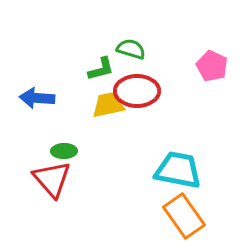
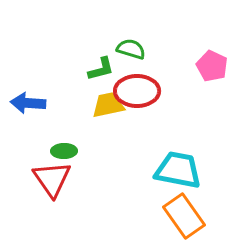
blue arrow: moved 9 px left, 5 px down
red triangle: rotated 6 degrees clockwise
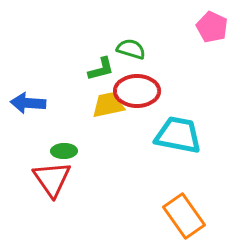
pink pentagon: moved 39 px up
cyan trapezoid: moved 35 px up
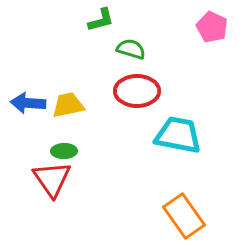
green L-shape: moved 49 px up
yellow trapezoid: moved 40 px left
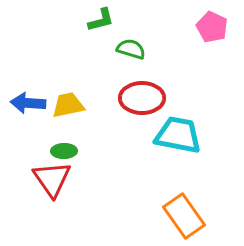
red ellipse: moved 5 px right, 7 px down
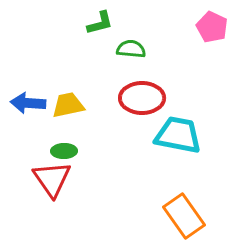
green L-shape: moved 1 px left, 3 px down
green semicircle: rotated 12 degrees counterclockwise
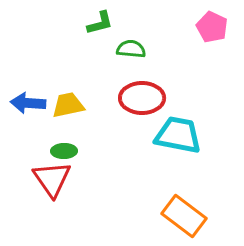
orange rectangle: rotated 18 degrees counterclockwise
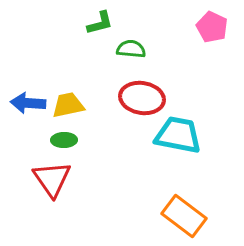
red ellipse: rotated 9 degrees clockwise
green ellipse: moved 11 px up
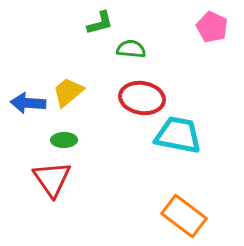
yellow trapezoid: moved 13 px up; rotated 28 degrees counterclockwise
